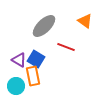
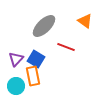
purple triangle: moved 3 px left, 1 px up; rotated 42 degrees clockwise
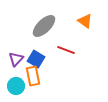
red line: moved 3 px down
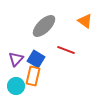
orange rectangle: rotated 24 degrees clockwise
